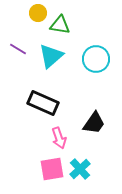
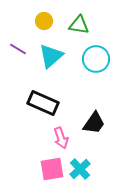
yellow circle: moved 6 px right, 8 px down
green triangle: moved 19 px right
pink arrow: moved 2 px right
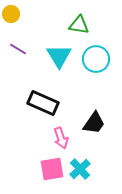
yellow circle: moved 33 px left, 7 px up
cyan triangle: moved 8 px right; rotated 20 degrees counterclockwise
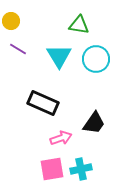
yellow circle: moved 7 px down
pink arrow: rotated 90 degrees counterclockwise
cyan cross: moved 1 px right; rotated 30 degrees clockwise
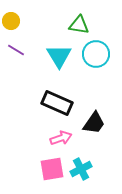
purple line: moved 2 px left, 1 px down
cyan circle: moved 5 px up
black rectangle: moved 14 px right
cyan cross: rotated 15 degrees counterclockwise
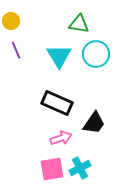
green triangle: moved 1 px up
purple line: rotated 36 degrees clockwise
cyan cross: moved 1 px left, 1 px up
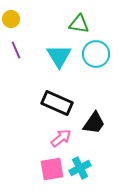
yellow circle: moved 2 px up
pink arrow: rotated 20 degrees counterclockwise
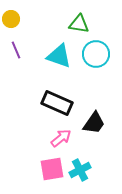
cyan triangle: rotated 40 degrees counterclockwise
cyan cross: moved 2 px down
